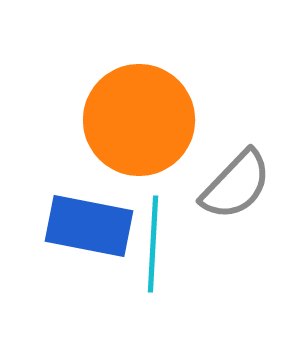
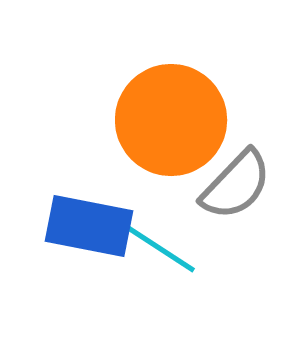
orange circle: moved 32 px right
cyan line: rotated 60 degrees counterclockwise
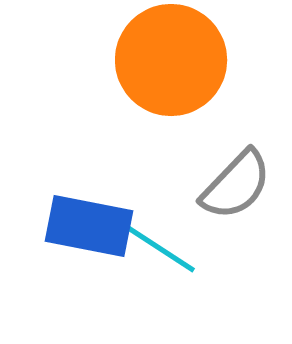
orange circle: moved 60 px up
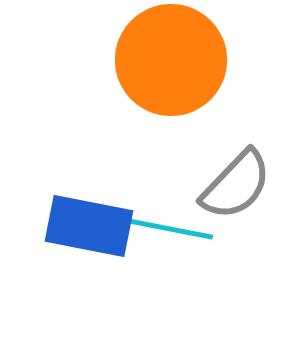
cyan line: moved 12 px right, 16 px up; rotated 22 degrees counterclockwise
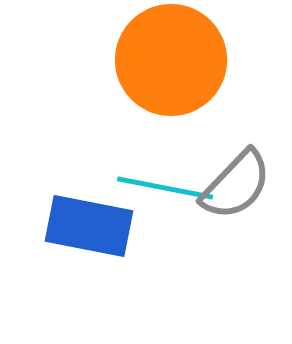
cyan line: moved 40 px up
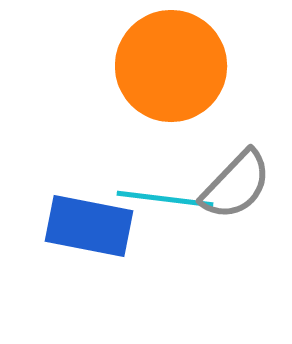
orange circle: moved 6 px down
cyan line: moved 11 px down; rotated 4 degrees counterclockwise
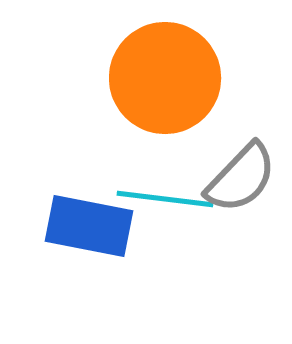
orange circle: moved 6 px left, 12 px down
gray semicircle: moved 5 px right, 7 px up
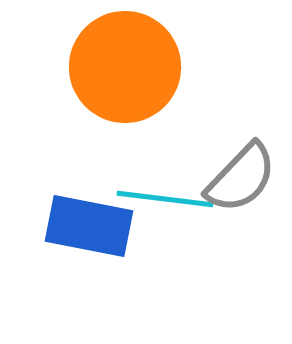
orange circle: moved 40 px left, 11 px up
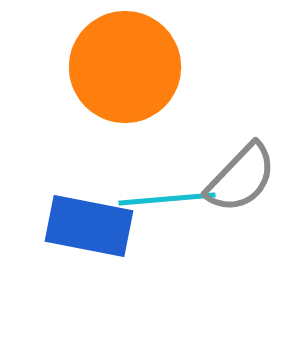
cyan line: moved 2 px right; rotated 12 degrees counterclockwise
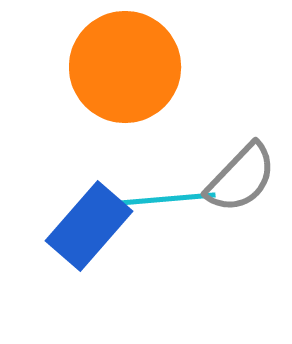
blue rectangle: rotated 60 degrees counterclockwise
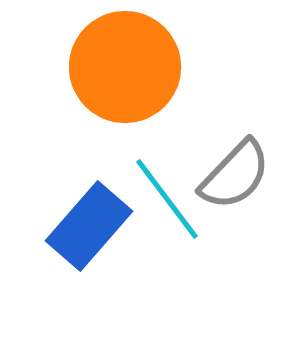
gray semicircle: moved 6 px left, 3 px up
cyan line: rotated 58 degrees clockwise
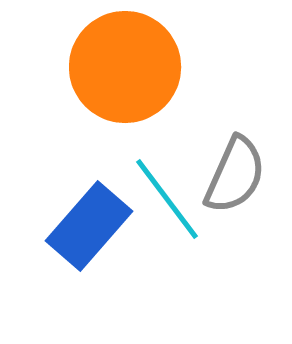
gray semicircle: rotated 20 degrees counterclockwise
